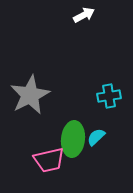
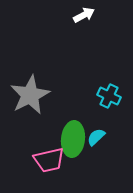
cyan cross: rotated 35 degrees clockwise
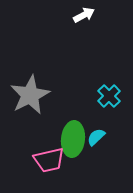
cyan cross: rotated 20 degrees clockwise
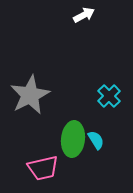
cyan semicircle: moved 3 px down; rotated 102 degrees clockwise
pink trapezoid: moved 6 px left, 8 px down
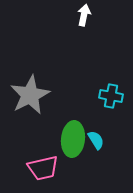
white arrow: rotated 50 degrees counterclockwise
cyan cross: moved 2 px right; rotated 35 degrees counterclockwise
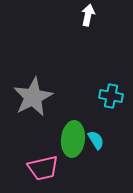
white arrow: moved 4 px right
gray star: moved 3 px right, 2 px down
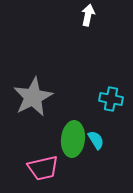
cyan cross: moved 3 px down
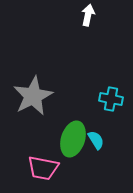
gray star: moved 1 px up
green ellipse: rotated 12 degrees clockwise
pink trapezoid: rotated 24 degrees clockwise
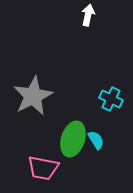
cyan cross: rotated 15 degrees clockwise
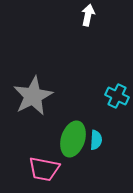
cyan cross: moved 6 px right, 3 px up
cyan semicircle: rotated 36 degrees clockwise
pink trapezoid: moved 1 px right, 1 px down
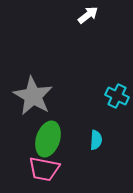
white arrow: rotated 40 degrees clockwise
gray star: rotated 15 degrees counterclockwise
green ellipse: moved 25 px left
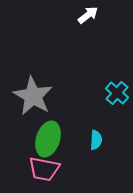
cyan cross: moved 3 px up; rotated 15 degrees clockwise
